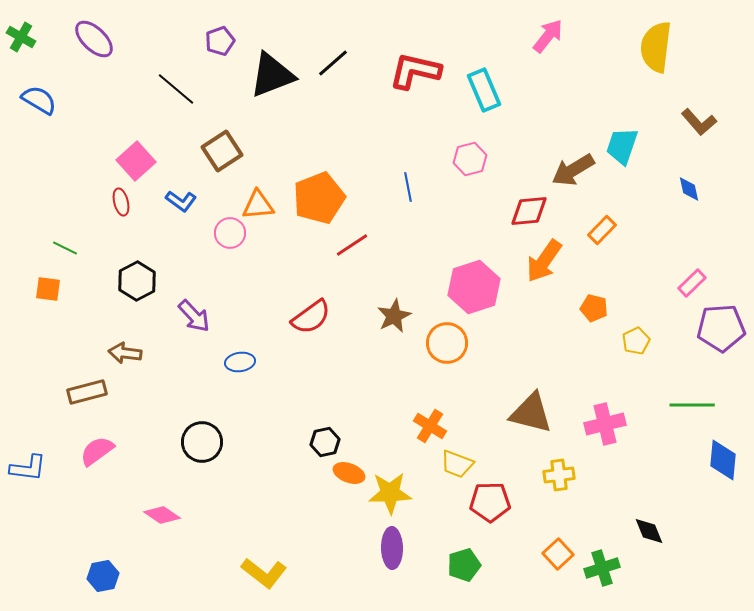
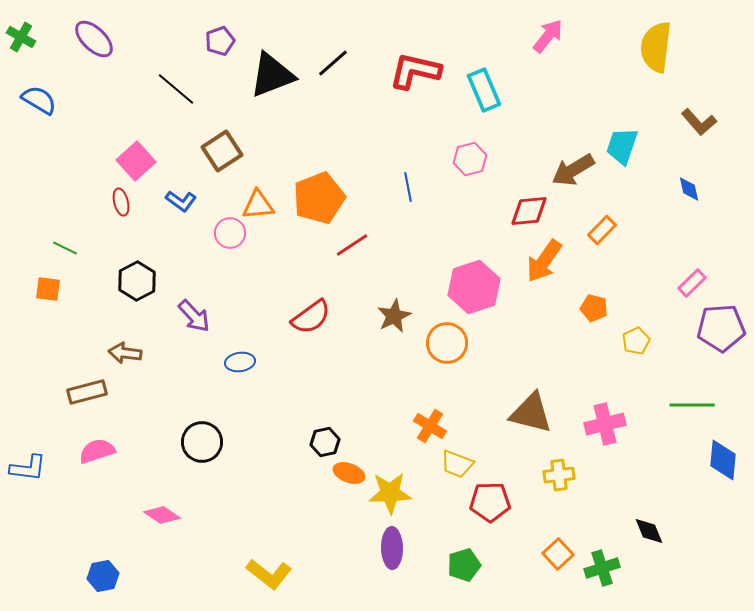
pink semicircle at (97, 451): rotated 18 degrees clockwise
yellow L-shape at (264, 573): moved 5 px right, 1 px down
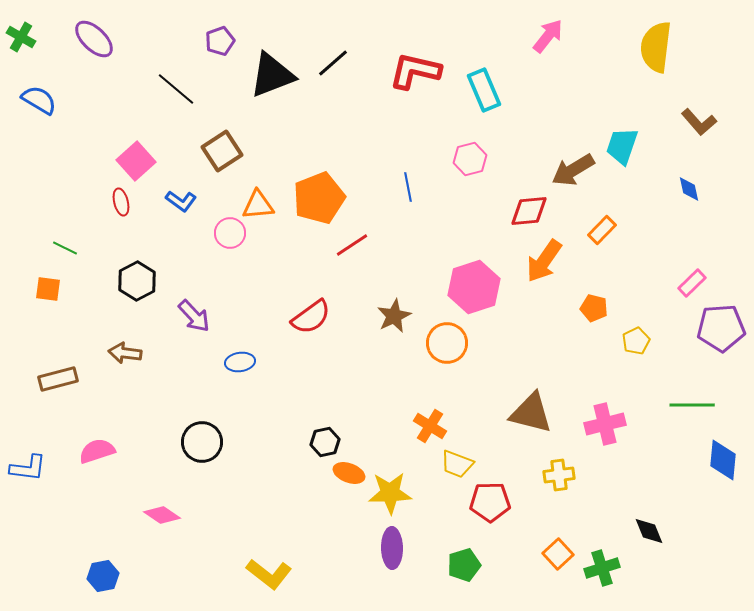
brown rectangle at (87, 392): moved 29 px left, 13 px up
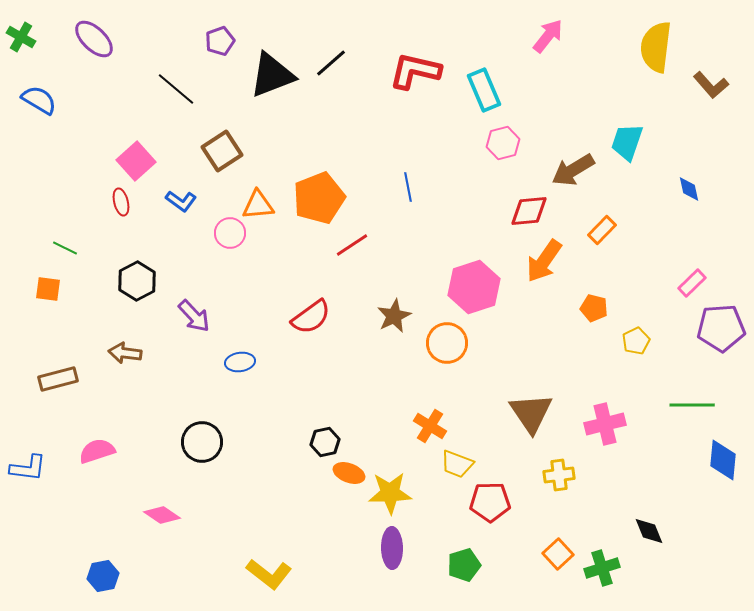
black line at (333, 63): moved 2 px left
brown L-shape at (699, 122): moved 12 px right, 37 px up
cyan trapezoid at (622, 146): moved 5 px right, 4 px up
pink hexagon at (470, 159): moved 33 px right, 16 px up
brown triangle at (531, 413): rotated 42 degrees clockwise
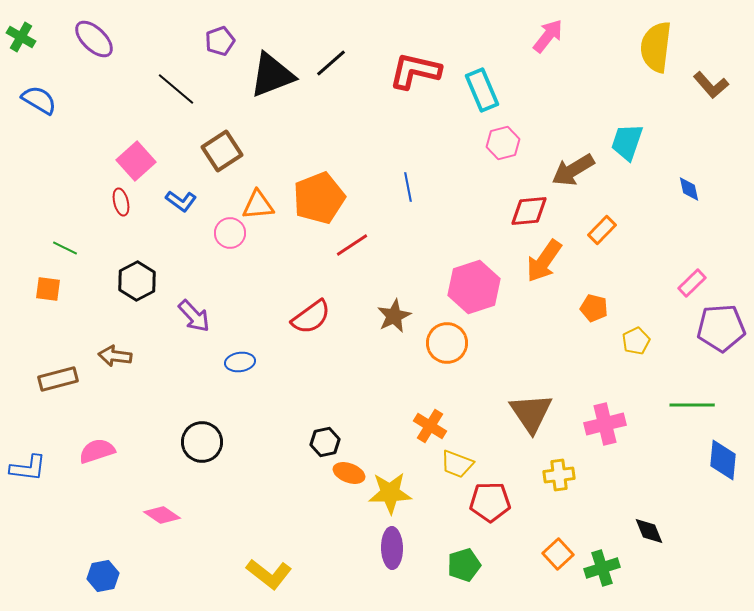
cyan rectangle at (484, 90): moved 2 px left
brown arrow at (125, 353): moved 10 px left, 3 px down
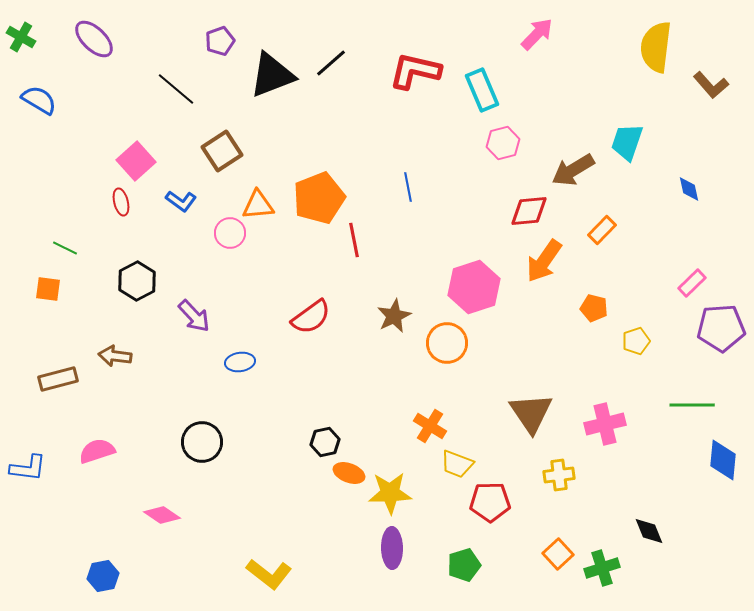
pink arrow at (548, 36): moved 11 px left, 2 px up; rotated 6 degrees clockwise
red line at (352, 245): moved 2 px right, 5 px up; rotated 68 degrees counterclockwise
yellow pentagon at (636, 341): rotated 8 degrees clockwise
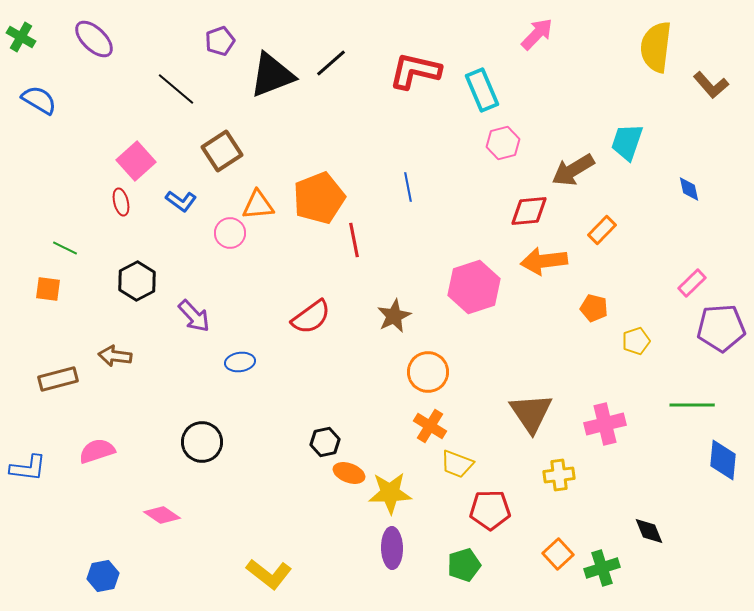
orange arrow at (544, 261): rotated 48 degrees clockwise
orange circle at (447, 343): moved 19 px left, 29 px down
red pentagon at (490, 502): moved 8 px down
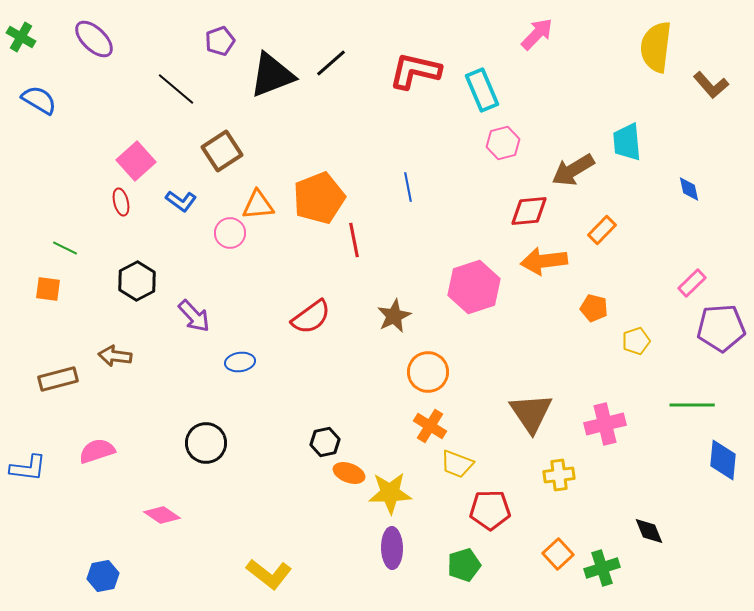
cyan trapezoid at (627, 142): rotated 24 degrees counterclockwise
black circle at (202, 442): moved 4 px right, 1 px down
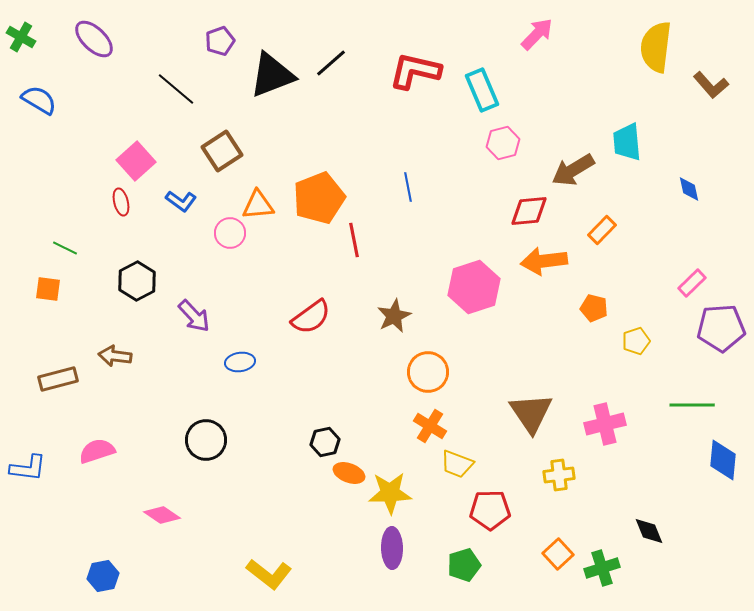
black circle at (206, 443): moved 3 px up
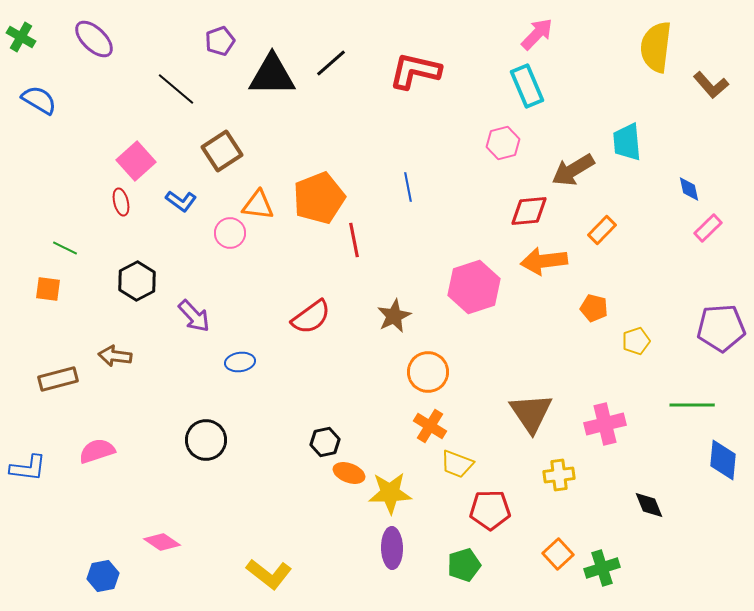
black triangle at (272, 75): rotated 21 degrees clockwise
cyan rectangle at (482, 90): moved 45 px right, 4 px up
orange triangle at (258, 205): rotated 12 degrees clockwise
pink rectangle at (692, 283): moved 16 px right, 55 px up
pink diamond at (162, 515): moved 27 px down
black diamond at (649, 531): moved 26 px up
